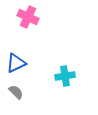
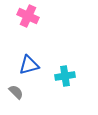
pink cross: moved 1 px up
blue triangle: moved 13 px right, 2 px down; rotated 10 degrees clockwise
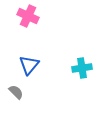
blue triangle: rotated 35 degrees counterclockwise
cyan cross: moved 17 px right, 8 px up
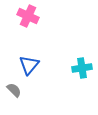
gray semicircle: moved 2 px left, 2 px up
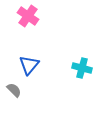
pink cross: rotated 10 degrees clockwise
cyan cross: rotated 24 degrees clockwise
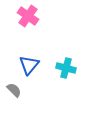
cyan cross: moved 16 px left
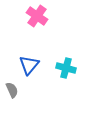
pink cross: moved 9 px right
gray semicircle: moved 2 px left; rotated 21 degrees clockwise
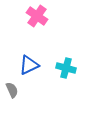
blue triangle: rotated 25 degrees clockwise
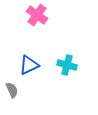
pink cross: moved 1 px up
cyan cross: moved 1 px right, 3 px up
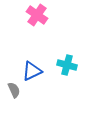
blue triangle: moved 3 px right, 6 px down
gray semicircle: moved 2 px right
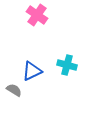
gray semicircle: rotated 35 degrees counterclockwise
